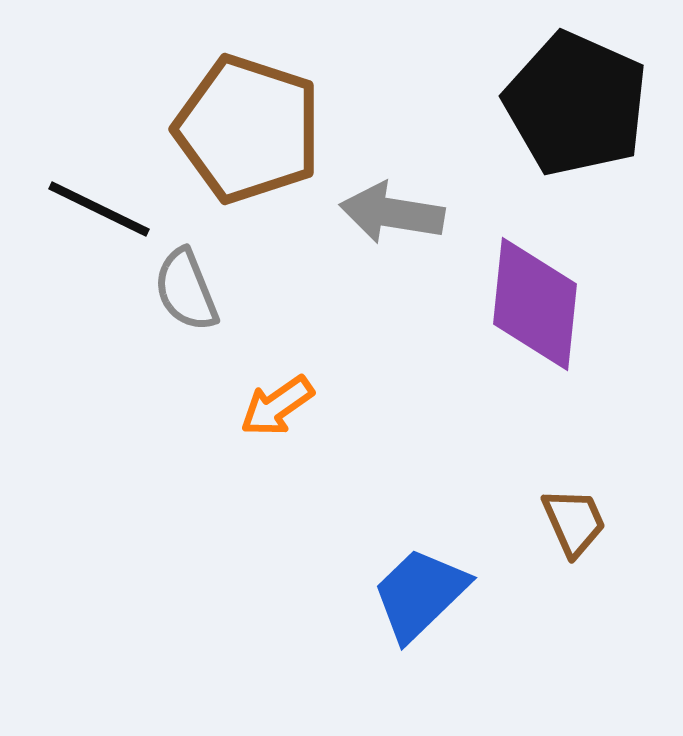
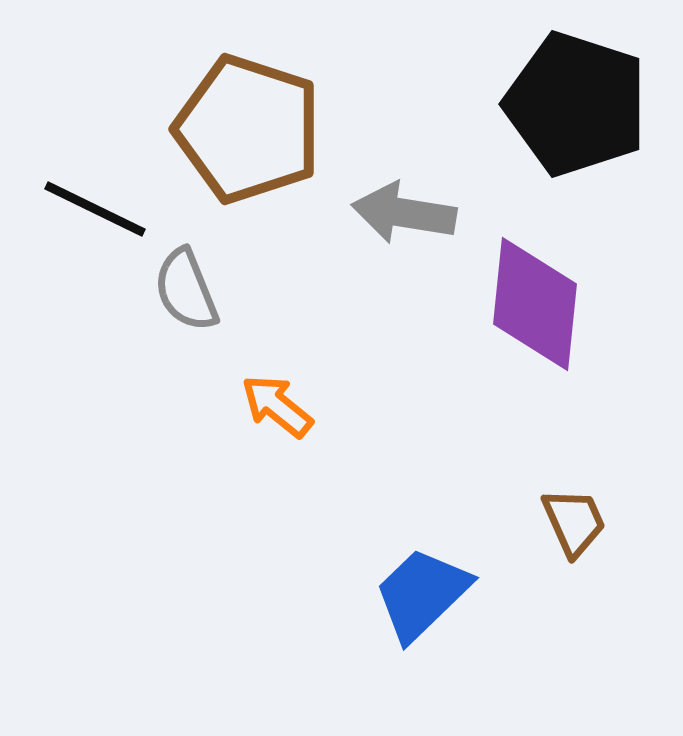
black pentagon: rotated 6 degrees counterclockwise
black line: moved 4 px left
gray arrow: moved 12 px right
orange arrow: rotated 74 degrees clockwise
blue trapezoid: moved 2 px right
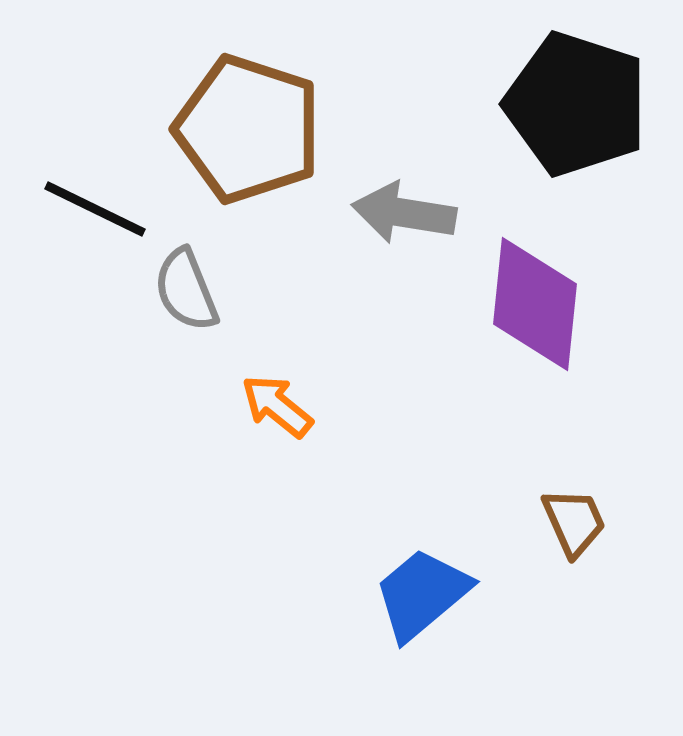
blue trapezoid: rotated 4 degrees clockwise
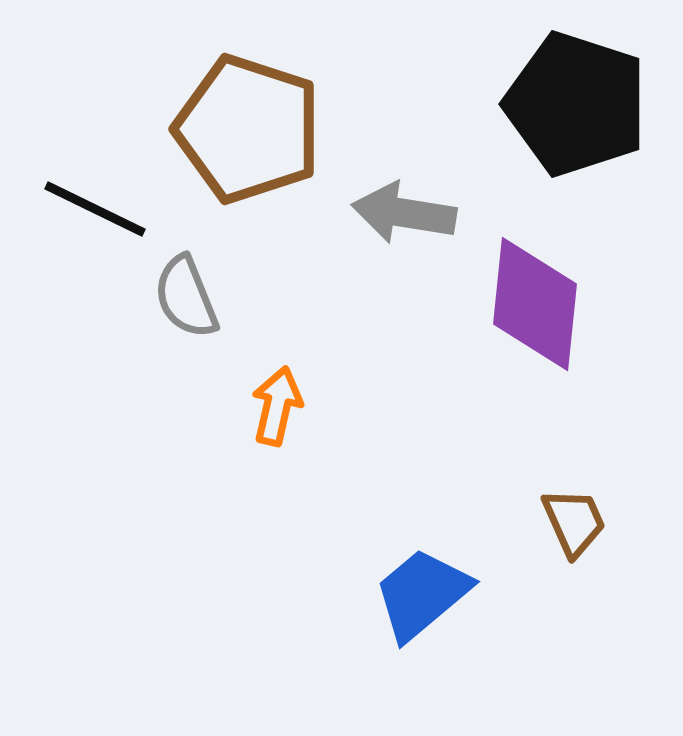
gray semicircle: moved 7 px down
orange arrow: rotated 64 degrees clockwise
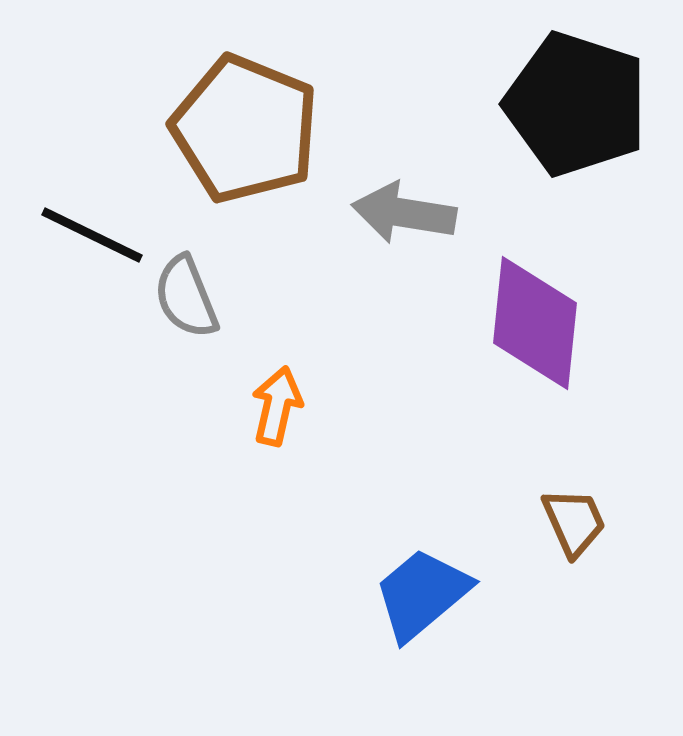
brown pentagon: moved 3 px left; rotated 4 degrees clockwise
black line: moved 3 px left, 26 px down
purple diamond: moved 19 px down
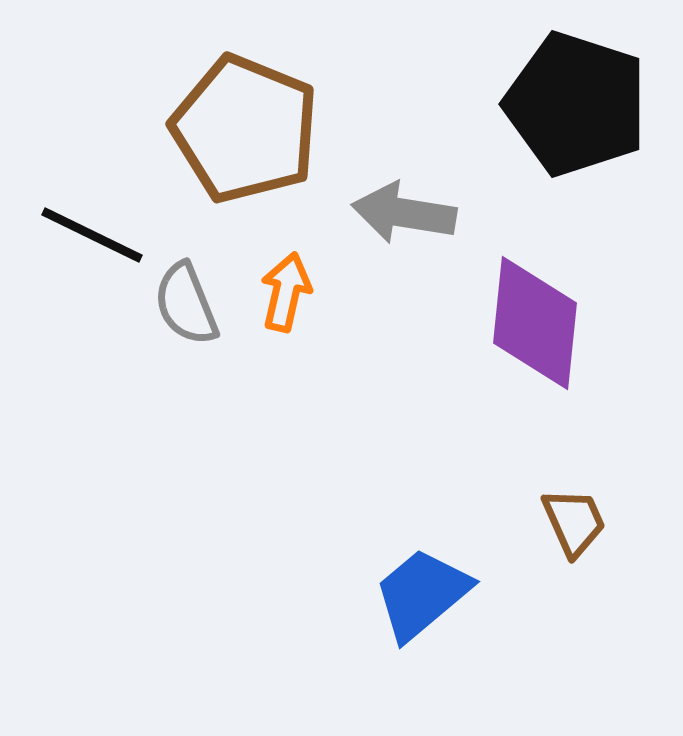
gray semicircle: moved 7 px down
orange arrow: moved 9 px right, 114 px up
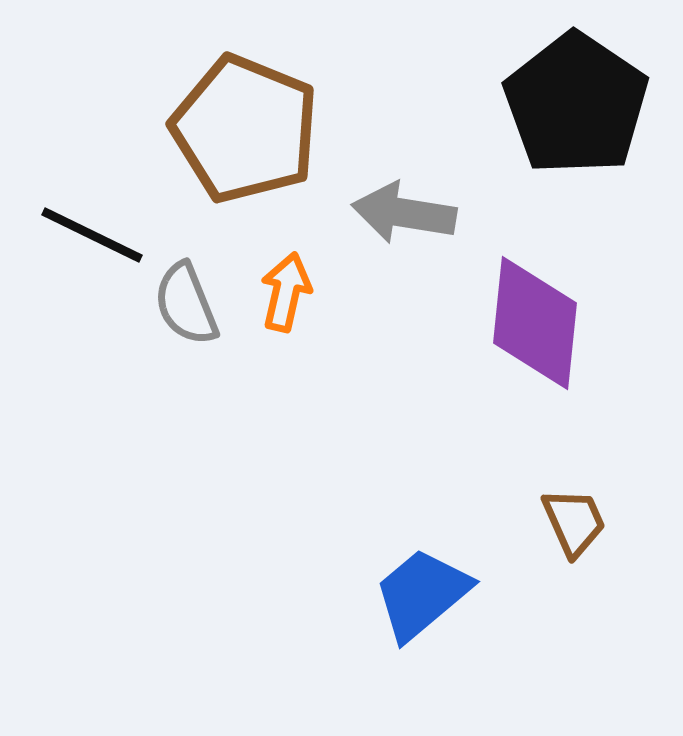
black pentagon: rotated 16 degrees clockwise
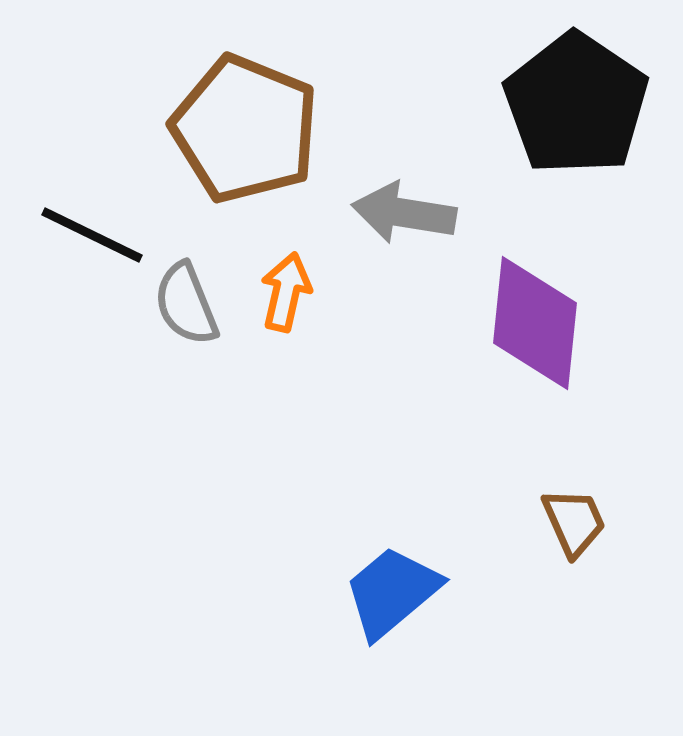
blue trapezoid: moved 30 px left, 2 px up
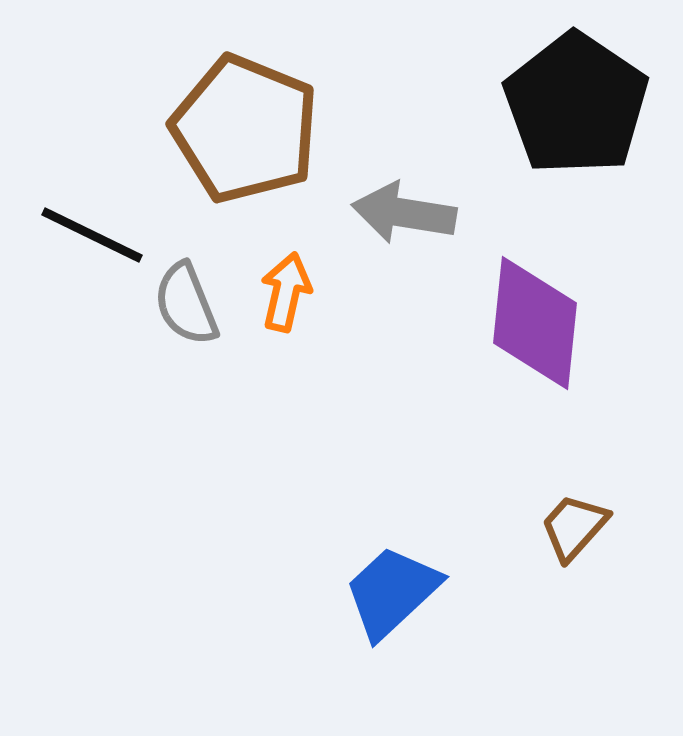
brown trapezoid: moved 5 px down; rotated 114 degrees counterclockwise
blue trapezoid: rotated 3 degrees counterclockwise
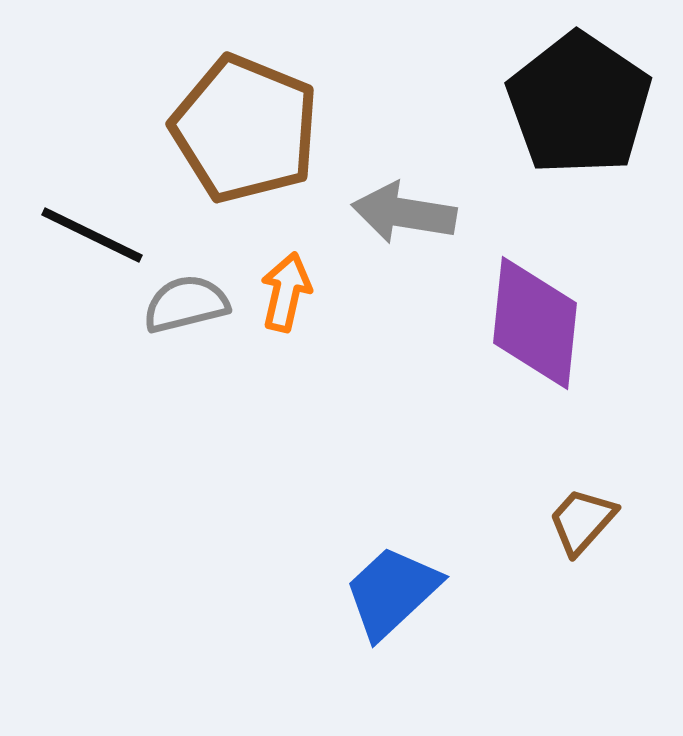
black pentagon: moved 3 px right
gray semicircle: rotated 98 degrees clockwise
brown trapezoid: moved 8 px right, 6 px up
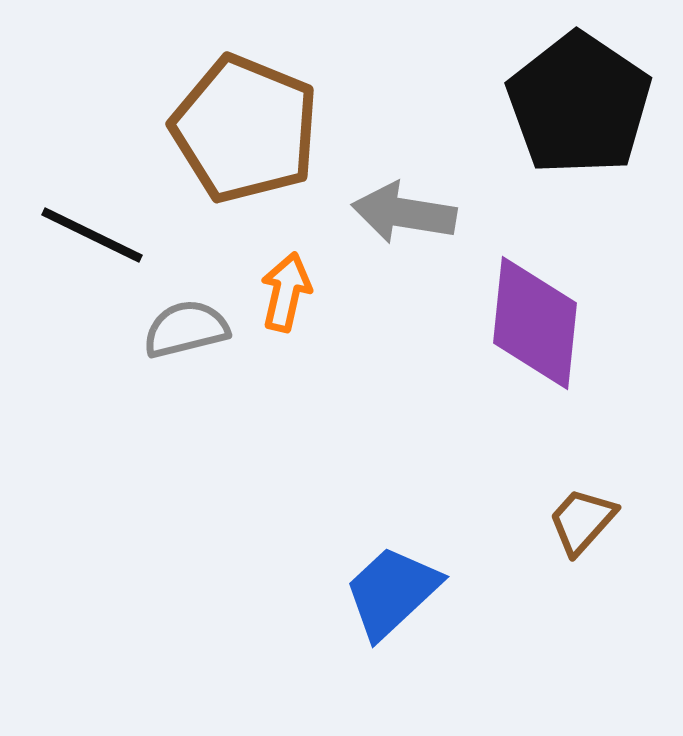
gray semicircle: moved 25 px down
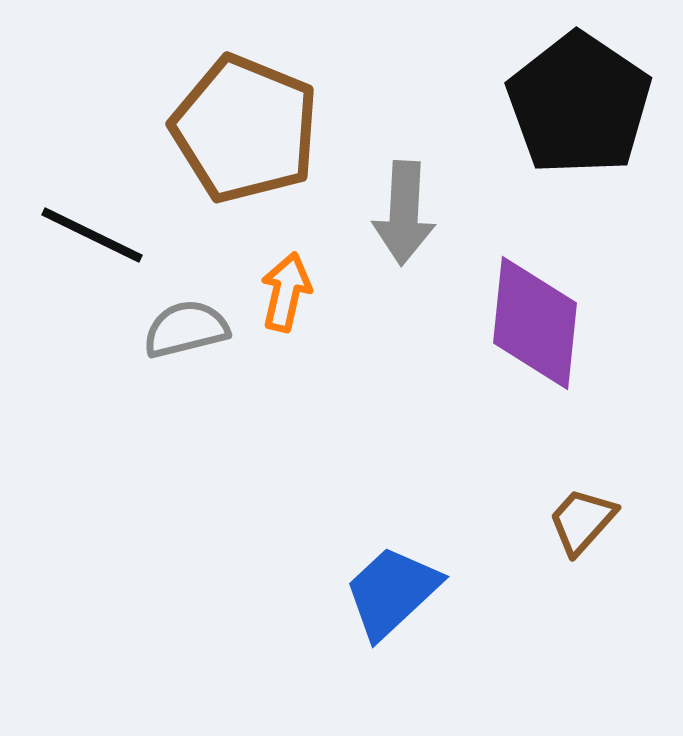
gray arrow: rotated 96 degrees counterclockwise
